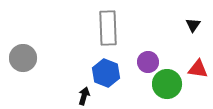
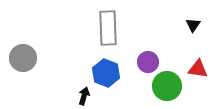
green circle: moved 2 px down
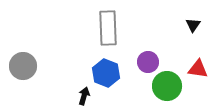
gray circle: moved 8 px down
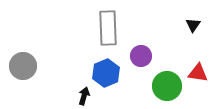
purple circle: moved 7 px left, 6 px up
red triangle: moved 4 px down
blue hexagon: rotated 16 degrees clockwise
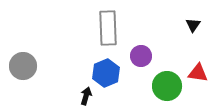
black arrow: moved 2 px right
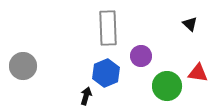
black triangle: moved 3 px left, 1 px up; rotated 21 degrees counterclockwise
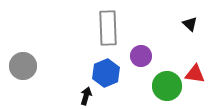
red triangle: moved 3 px left, 1 px down
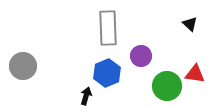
blue hexagon: moved 1 px right
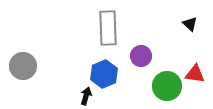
blue hexagon: moved 3 px left, 1 px down
